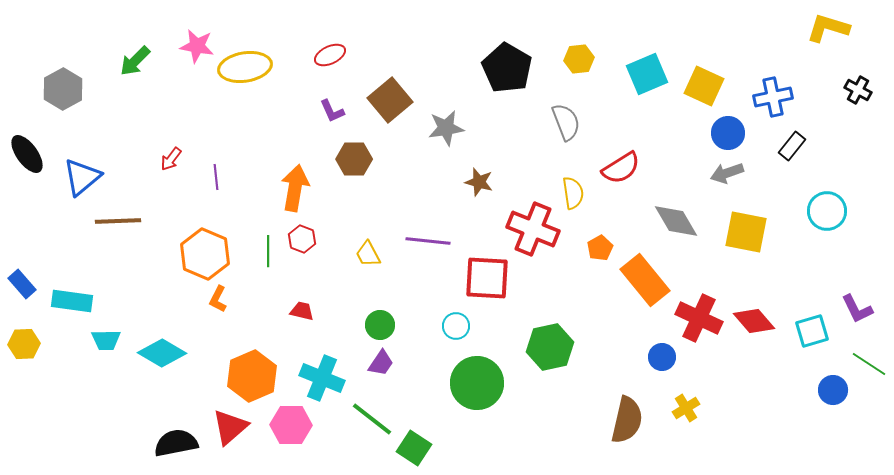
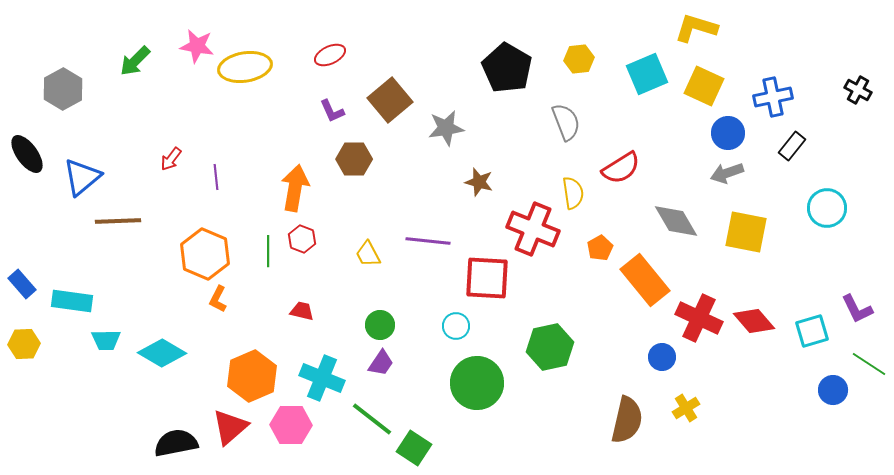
yellow L-shape at (828, 28): moved 132 px left
cyan circle at (827, 211): moved 3 px up
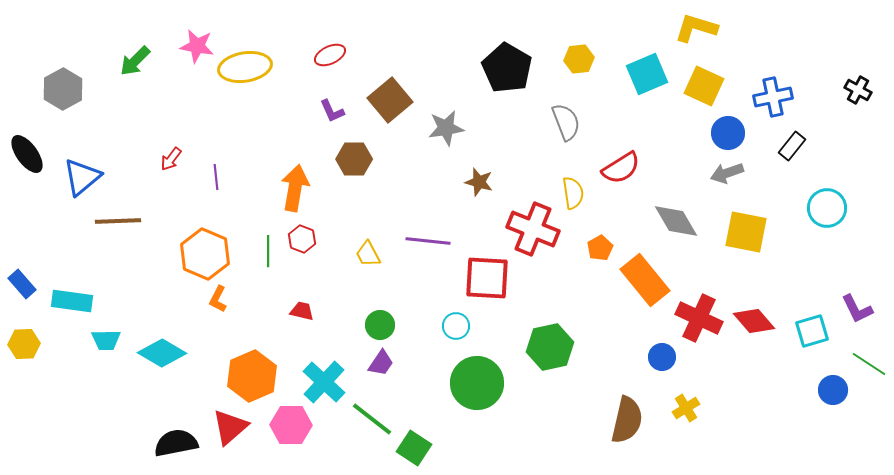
cyan cross at (322, 378): moved 2 px right, 4 px down; rotated 21 degrees clockwise
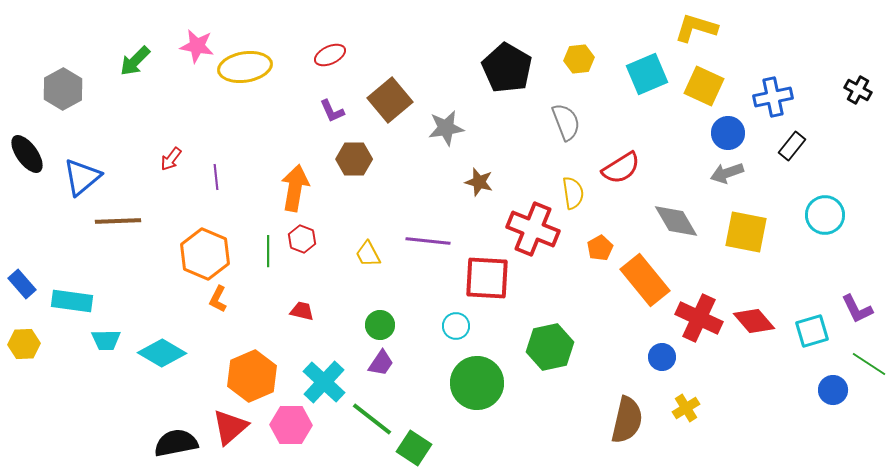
cyan circle at (827, 208): moved 2 px left, 7 px down
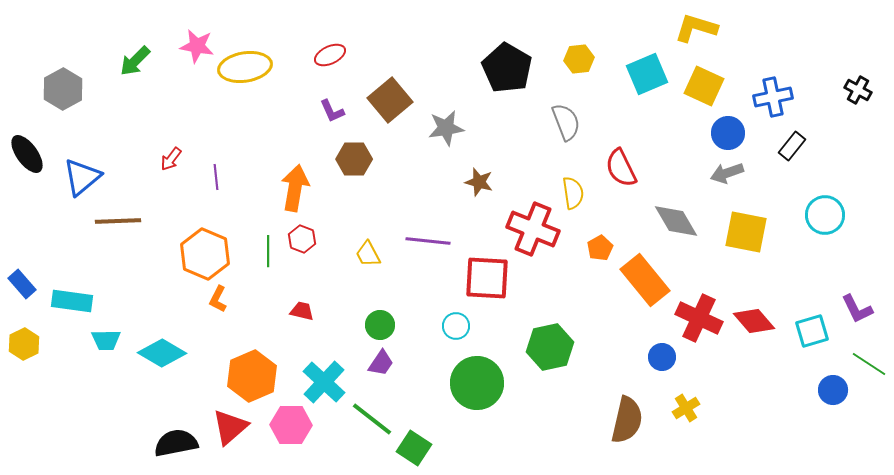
red semicircle at (621, 168): rotated 96 degrees clockwise
yellow hexagon at (24, 344): rotated 24 degrees counterclockwise
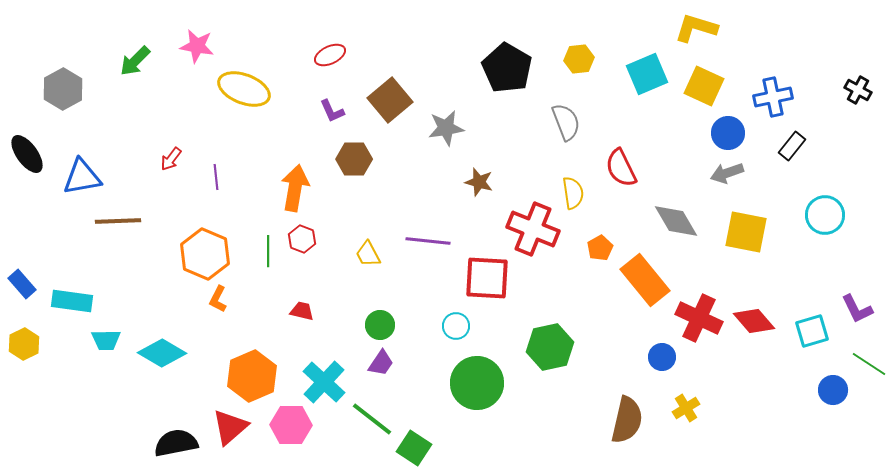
yellow ellipse at (245, 67): moved 1 px left, 22 px down; rotated 30 degrees clockwise
blue triangle at (82, 177): rotated 30 degrees clockwise
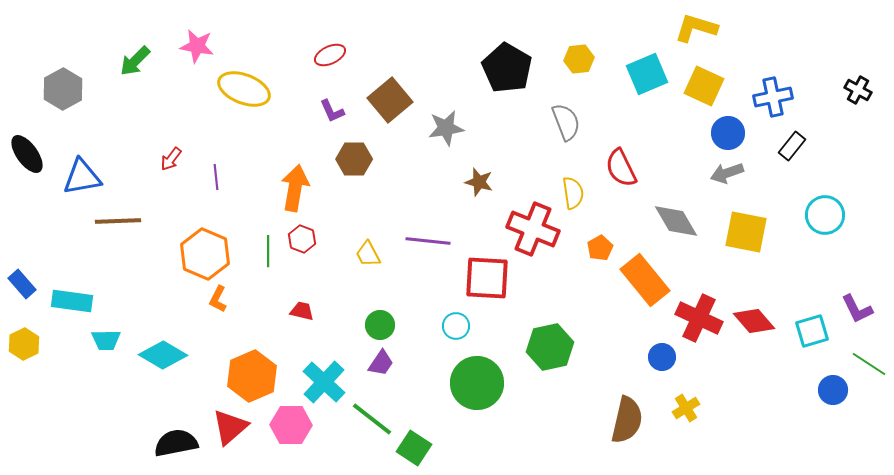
cyan diamond at (162, 353): moved 1 px right, 2 px down
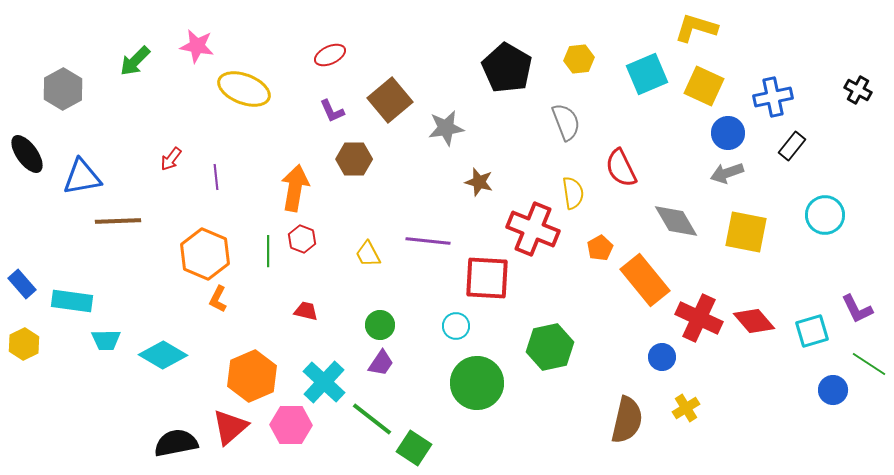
red trapezoid at (302, 311): moved 4 px right
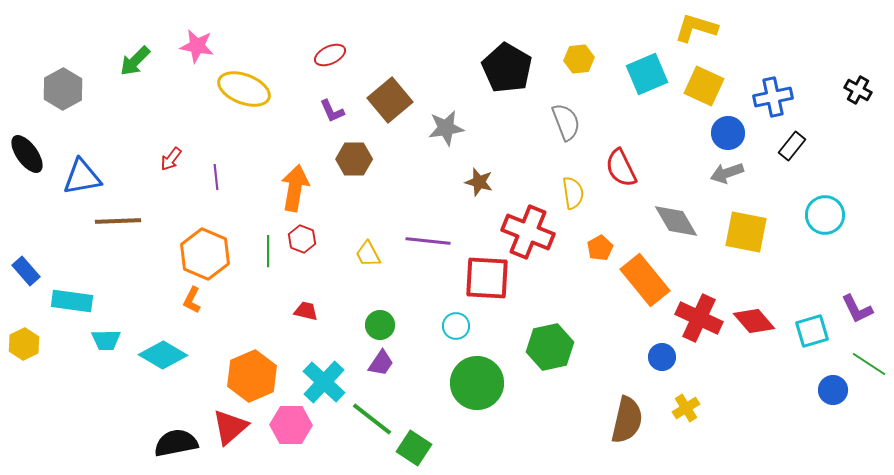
red cross at (533, 229): moved 5 px left, 3 px down
blue rectangle at (22, 284): moved 4 px right, 13 px up
orange L-shape at (218, 299): moved 26 px left, 1 px down
